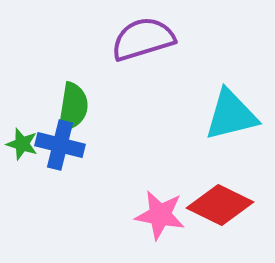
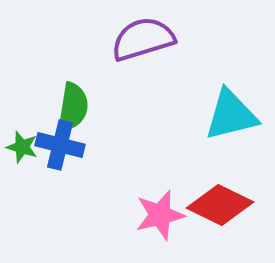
green star: moved 3 px down
pink star: rotated 24 degrees counterclockwise
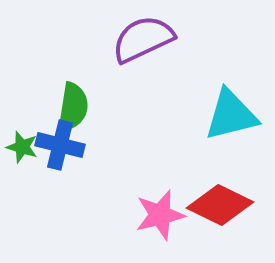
purple semicircle: rotated 8 degrees counterclockwise
